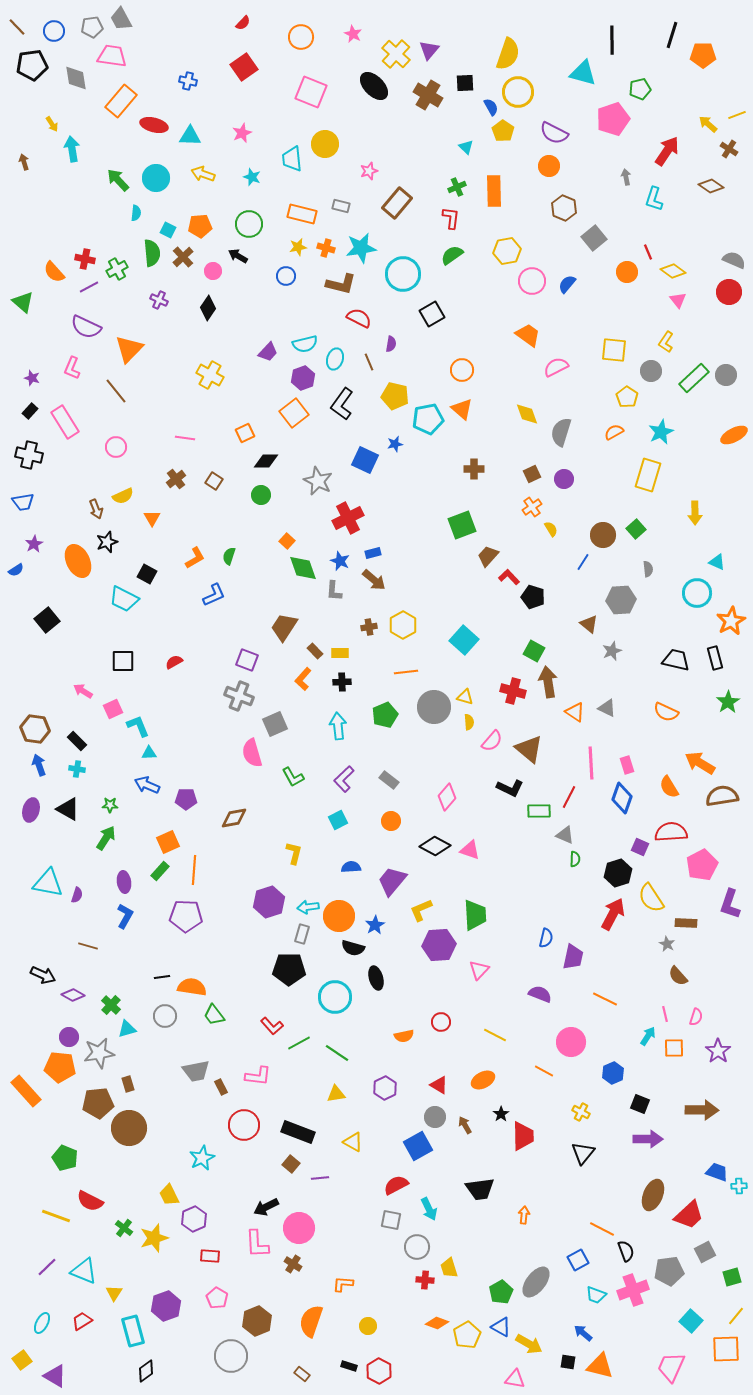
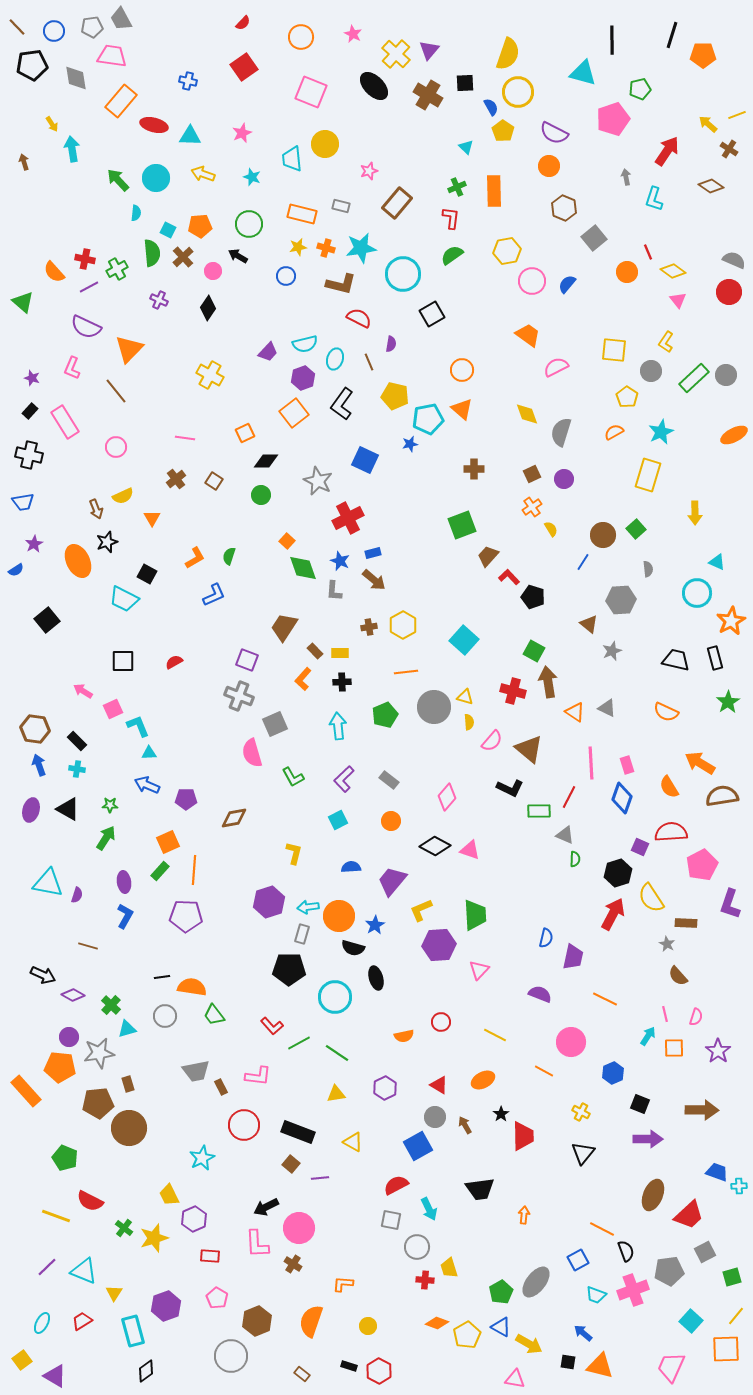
blue star at (395, 444): moved 15 px right
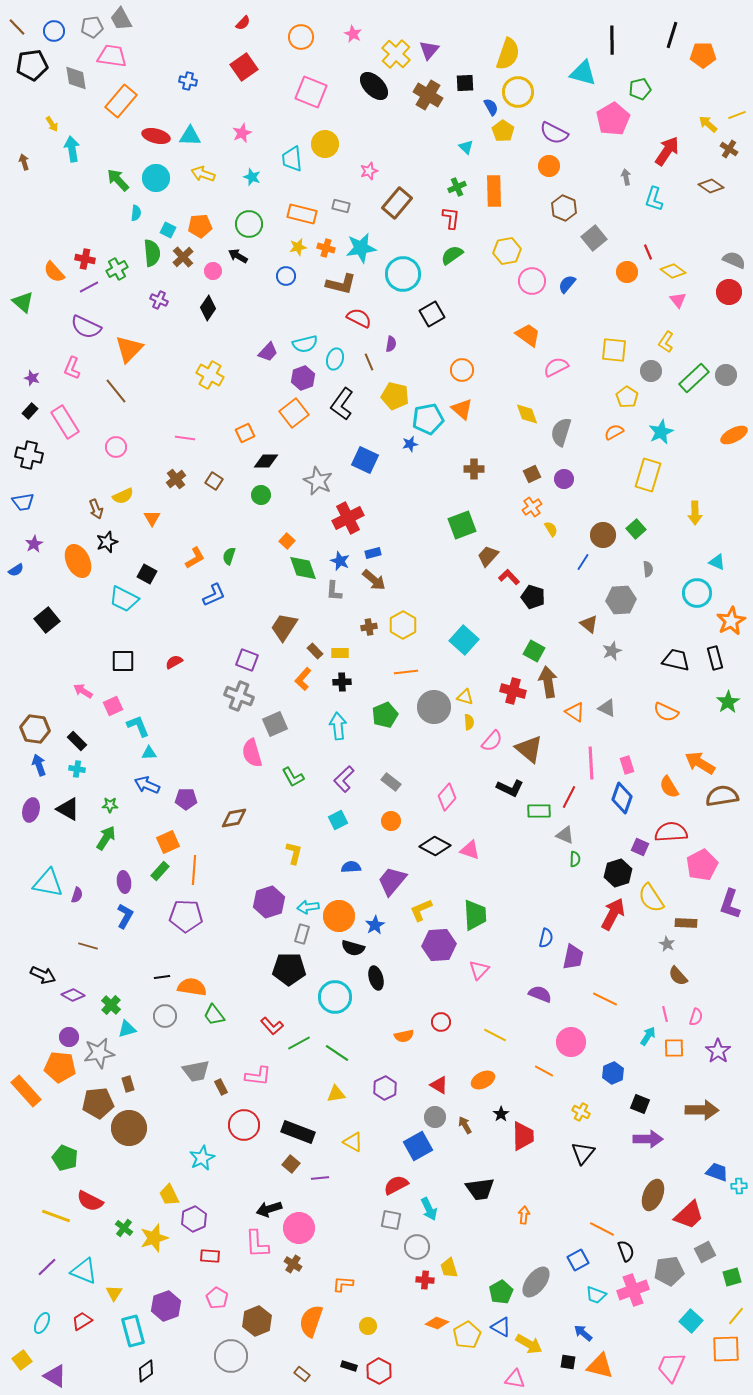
pink pentagon at (613, 119): rotated 12 degrees counterclockwise
red ellipse at (154, 125): moved 2 px right, 11 px down
pink square at (113, 709): moved 3 px up
gray rectangle at (389, 780): moved 2 px right, 2 px down
black arrow at (266, 1207): moved 3 px right, 2 px down; rotated 10 degrees clockwise
